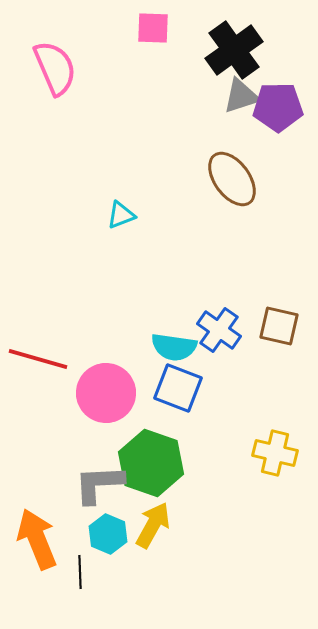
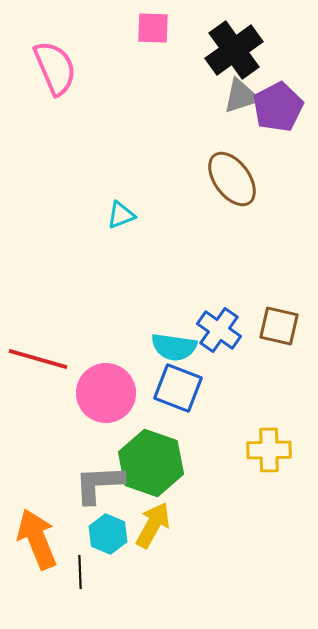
purple pentagon: rotated 27 degrees counterclockwise
yellow cross: moved 6 px left, 3 px up; rotated 15 degrees counterclockwise
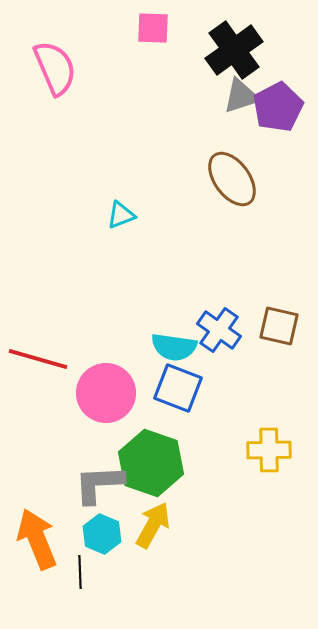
cyan hexagon: moved 6 px left
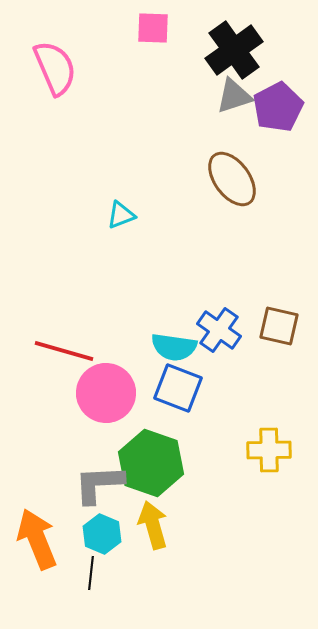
gray triangle: moved 7 px left
red line: moved 26 px right, 8 px up
yellow arrow: rotated 45 degrees counterclockwise
black line: moved 11 px right, 1 px down; rotated 8 degrees clockwise
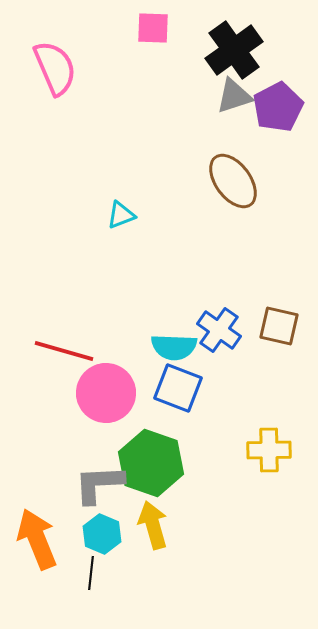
brown ellipse: moved 1 px right, 2 px down
cyan semicircle: rotated 6 degrees counterclockwise
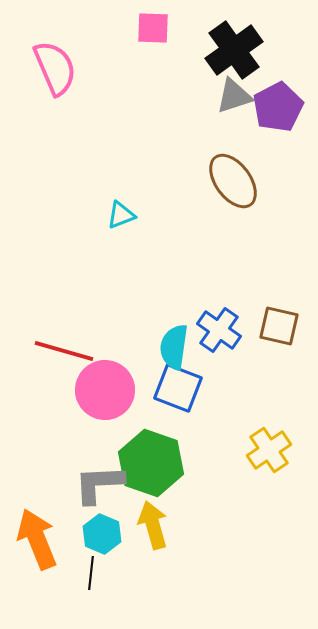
cyan semicircle: rotated 96 degrees clockwise
pink circle: moved 1 px left, 3 px up
yellow cross: rotated 33 degrees counterclockwise
